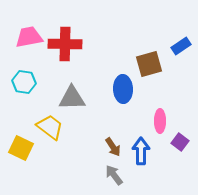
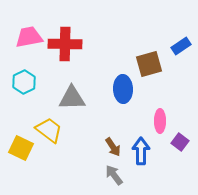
cyan hexagon: rotated 25 degrees clockwise
yellow trapezoid: moved 1 px left, 3 px down
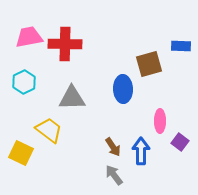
blue rectangle: rotated 36 degrees clockwise
yellow square: moved 5 px down
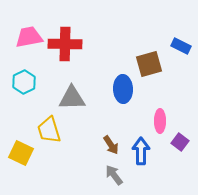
blue rectangle: rotated 24 degrees clockwise
yellow trapezoid: rotated 144 degrees counterclockwise
brown arrow: moved 2 px left, 2 px up
